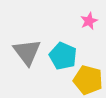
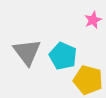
pink star: moved 4 px right, 1 px up
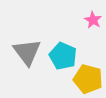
pink star: rotated 18 degrees counterclockwise
yellow pentagon: moved 1 px up
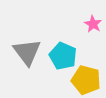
pink star: moved 4 px down
yellow pentagon: moved 2 px left, 1 px down
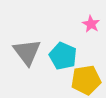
pink star: moved 2 px left
yellow pentagon: rotated 24 degrees counterclockwise
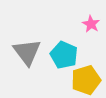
cyan pentagon: moved 1 px right, 1 px up
yellow pentagon: rotated 8 degrees counterclockwise
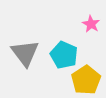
gray triangle: moved 2 px left, 1 px down
yellow pentagon: rotated 16 degrees counterclockwise
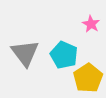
yellow pentagon: moved 2 px right, 2 px up
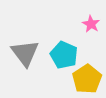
yellow pentagon: moved 1 px left, 1 px down
